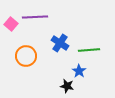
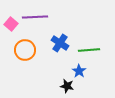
orange circle: moved 1 px left, 6 px up
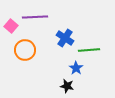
pink square: moved 2 px down
blue cross: moved 5 px right, 5 px up
blue star: moved 3 px left, 3 px up
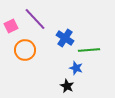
purple line: moved 2 px down; rotated 50 degrees clockwise
pink square: rotated 24 degrees clockwise
blue star: rotated 16 degrees counterclockwise
black star: rotated 16 degrees clockwise
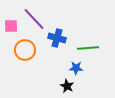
purple line: moved 1 px left
pink square: rotated 24 degrees clockwise
blue cross: moved 8 px left; rotated 18 degrees counterclockwise
green line: moved 1 px left, 2 px up
blue star: rotated 16 degrees counterclockwise
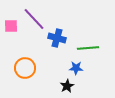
orange circle: moved 18 px down
black star: rotated 16 degrees clockwise
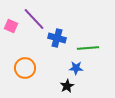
pink square: rotated 24 degrees clockwise
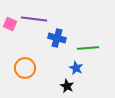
purple line: rotated 40 degrees counterclockwise
pink square: moved 1 px left, 2 px up
blue star: rotated 24 degrees clockwise
black star: rotated 16 degrees counterclockwise
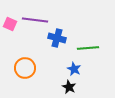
purple line: moved 1 px right, 1 px down
blue star: moved 2 px left, 1 px down
black star: moved 2 px right, 1 px down
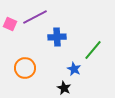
purple line: moved 3 px up; rotated 35 degrees counterclockwise
blue cross: moved 1 px up; rotated 18 degrees counterclockwise
green line: moved 5 px right, 2 px down; rotated 45 degrees counterclockwise
black star: moved 5 px left, 1 px down
